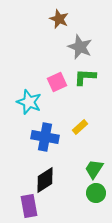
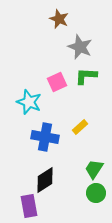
green L-shape: moved 1 px right, 1 px up
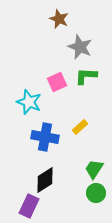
purple rectangle: rotated 35 degrees clockwise
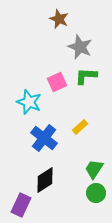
blue cross: moved 1 px left, 1 px down; rotated 28 degrees clockwise
purple rectangle: moved 8 px left, 1 px up
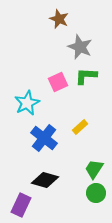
pink square: moved 1 px right
cyan star: moved 2 px left, 1 px down; rotated 25 degrees clockwise
black diamond: rotated 48 degrees clockwise
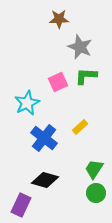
brown star: rotated 24 degrees counterclockwise
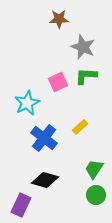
gray star: moved 3 px right
green circle: moved 2 px down
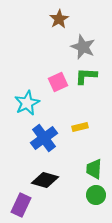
brown star: rotated 30 degrees counterclockwise
yellow rectangle: rotated 28 degrees clockwise
blue cross: rotated 16 degrees clockwise
green trapezoid: rotated 30 degrees counterclockwise
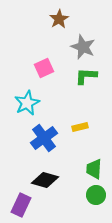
pink square: moved 14 px left, 14 px up
